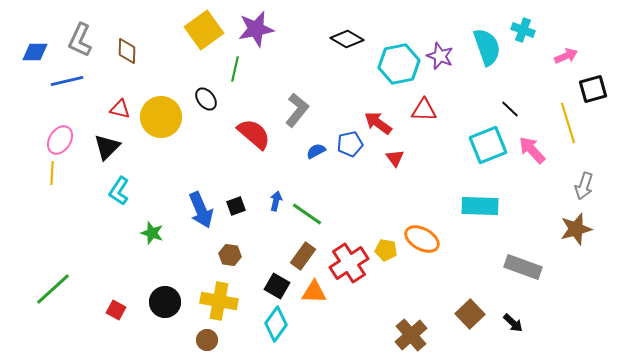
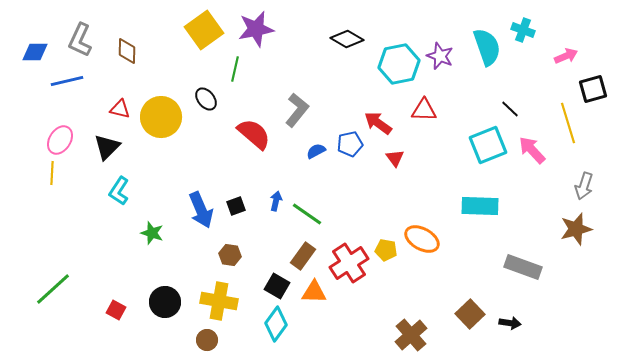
black arrow at (513, 323): moved 3 px left; rotated 35 degrees counterclockwise
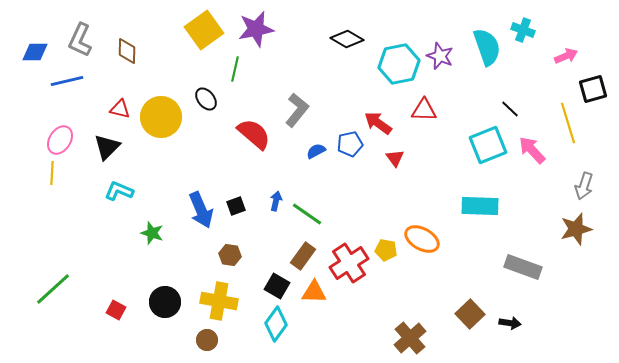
cyan L-shape at (119, 191): rotated 80 degrees clockwise
brown cross at (411, 335): moved 1 px left, 3 px down
